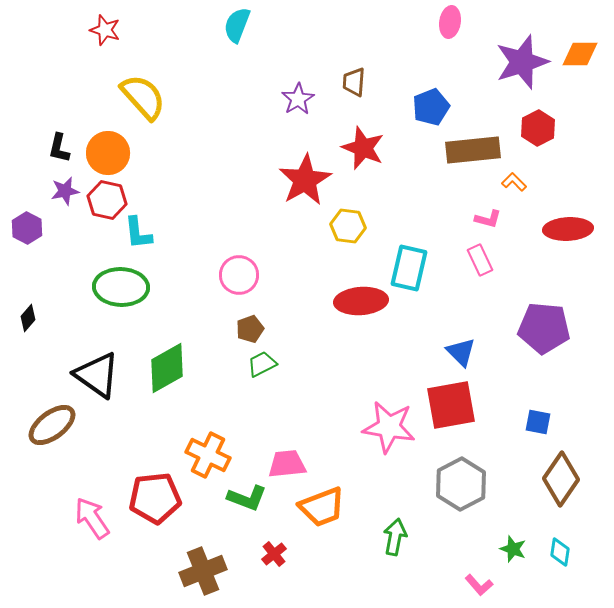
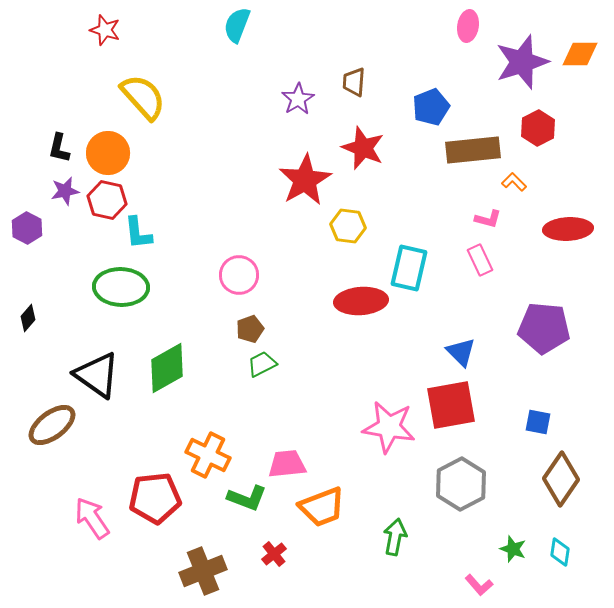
pink ellipse at (450, 22): moved 18 px right, 4 px down
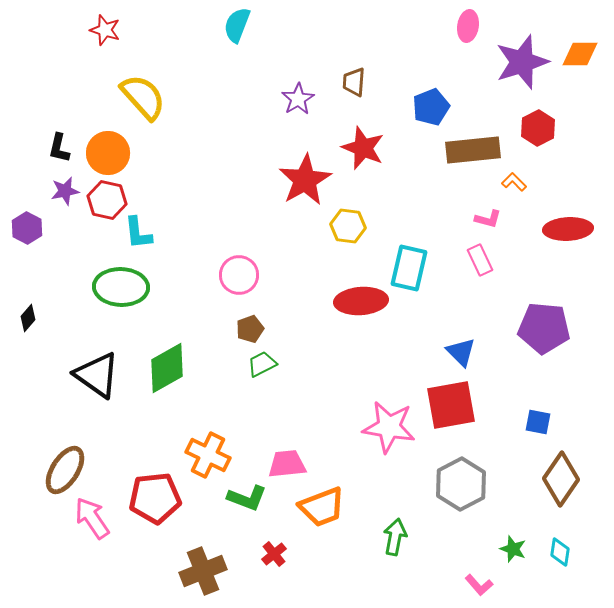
brown ellipse at (52, 425): moved 13 px right, 45 px down; rotated 21 degrees counterclockwise
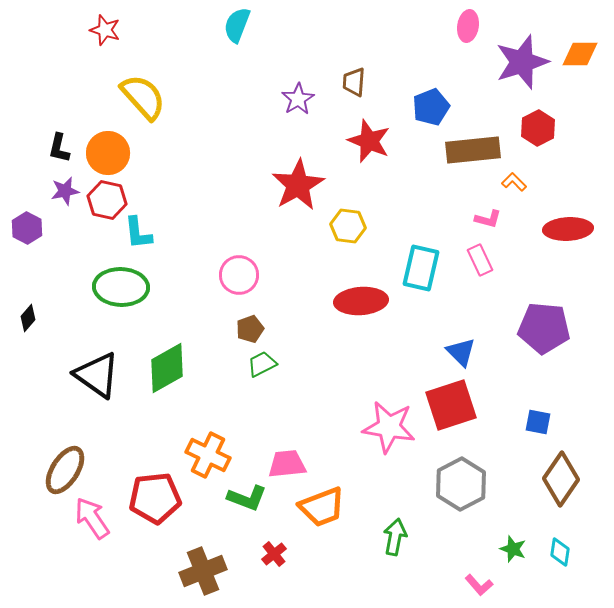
red star at (363, 148): moved 6 px right, 7 px up
red star at (305, 180): moved 7 px left, 5 px down
cyan rectangle at (409, 268): moved 12 px right
red square at (451, 405): rotated 8 degrees counterclockwise
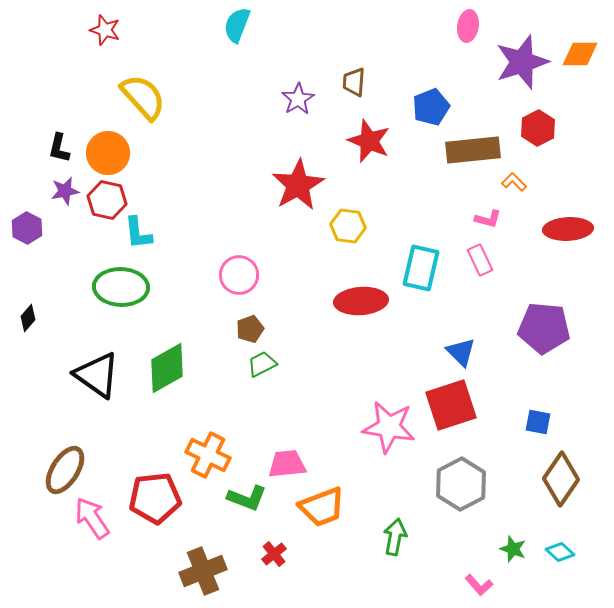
cyan diamond at (560, 552): rotated 56 degrees counterclockwise
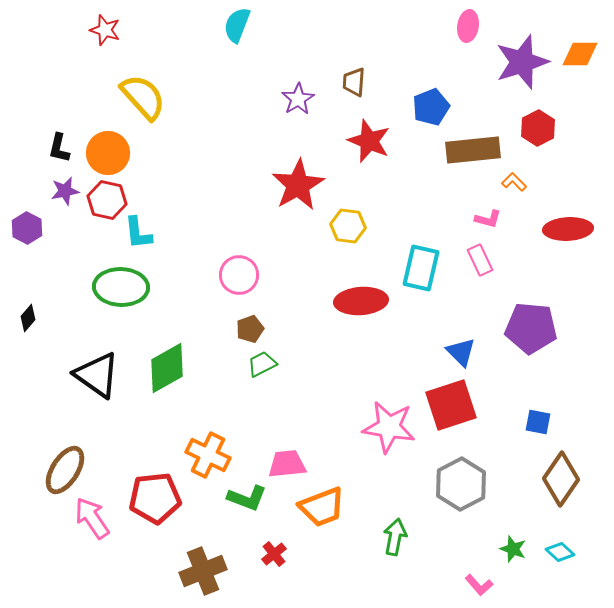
purple pentagon at (544, 328): moved 13 px left
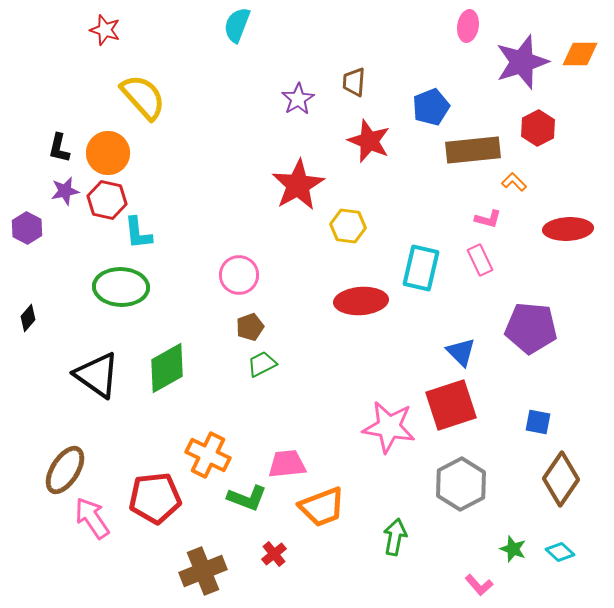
brown pentagon at (250, 329): moved 2 px up
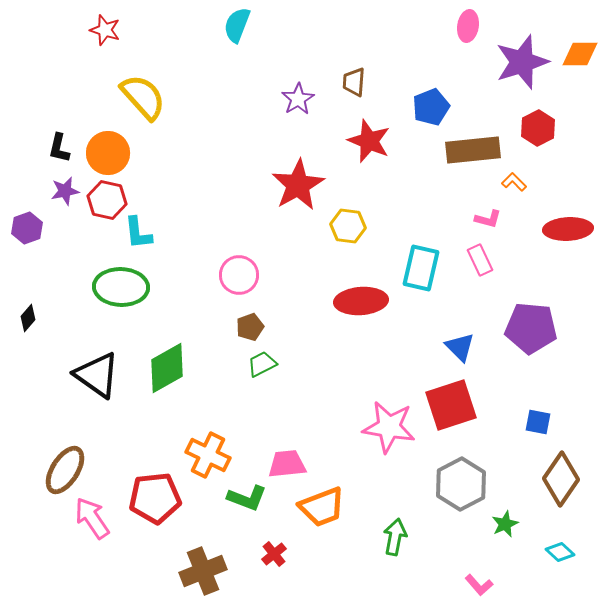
purple hexagon at (27, 228): rotated 12 degrees clockwise
blue triangle at (461, 352): moved 1 px left, 5 px up
green star at (513, 549): moved 8 px left, 25 px up; rotated 28 degrees clockwise
